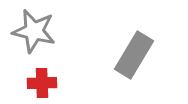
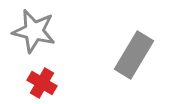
red cross: rotated 32 degrees clockwise
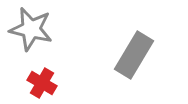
gray star: moved 3 px left, 2 px up
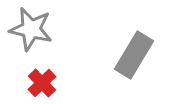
red cross: rotated 16 degrees clockwise
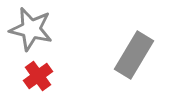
red cross: moved 4 px left, 7 px up; rotated 8 degrees clockwise
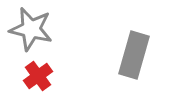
gray rectangle: rotated 15 degrees counterclockwise
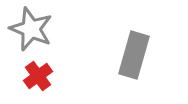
gray star: rotated 9 degrees clockwise
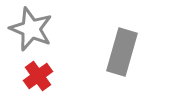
gray rectangle: moved 12 px left, 3 px up
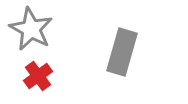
gray star: rotated 6 degrees clockwise
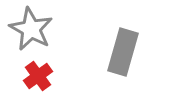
gray rectangle: moved 1 px right
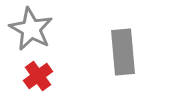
gray rectangle: rotated 21 degrees counterclockwise
